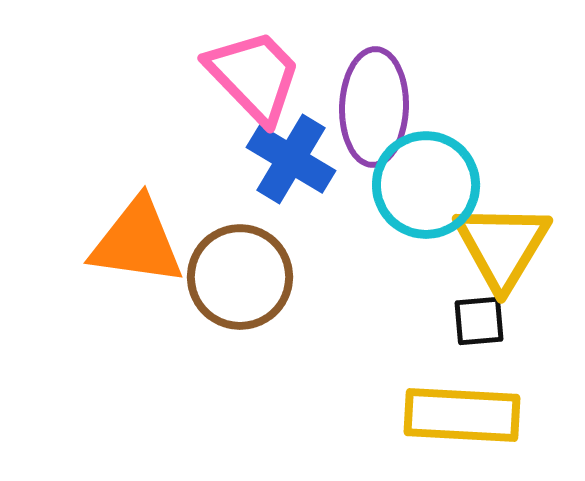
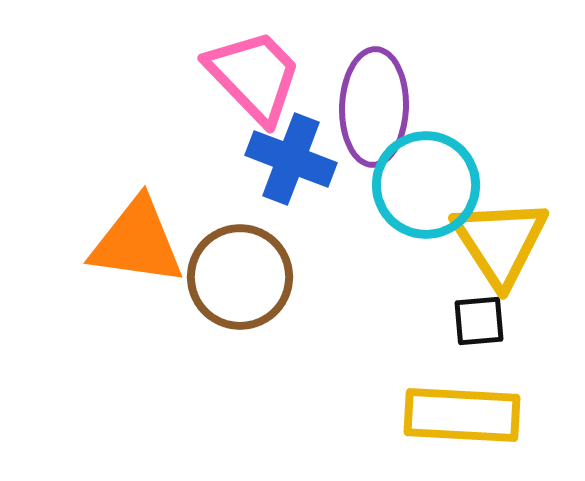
blue cross: rotated 10 degrees counterclockwise
yellow triangle: moved 2 px left, 4 px up; rotated 4 degrees counterclockwise
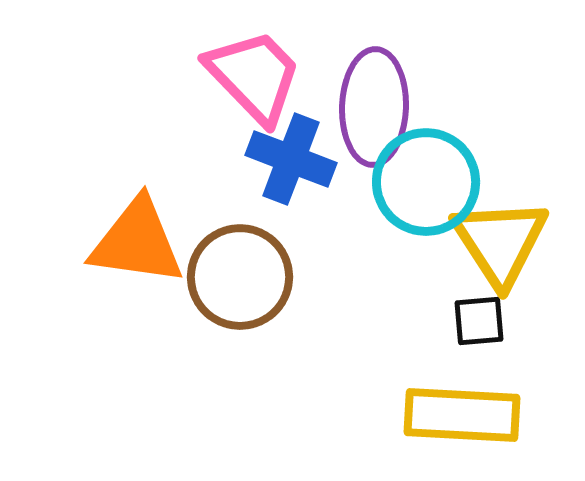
cyan circle: moved 3 px up
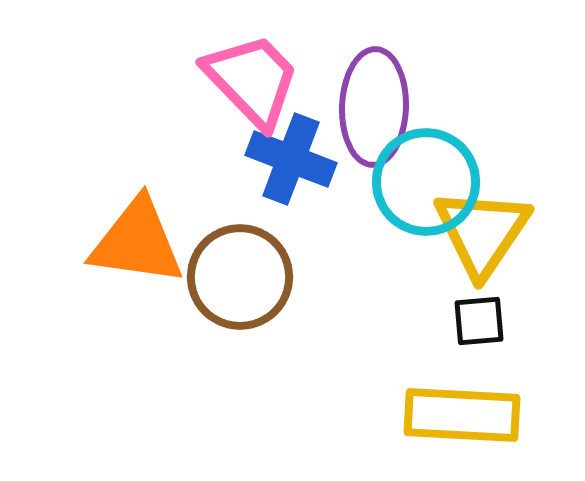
pink trapezoid: moved 2 px left, 4 px down
yellow triangle: moved 18 px left, 10 px up; rotated 7 degrees clockwise
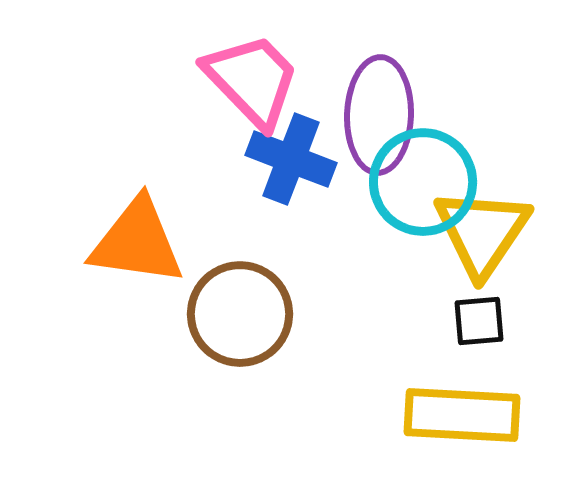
purple ellipse: moved 5 px right, 8 px down
cyan circle: moved 3 px left
brown circle: moved 37 px down
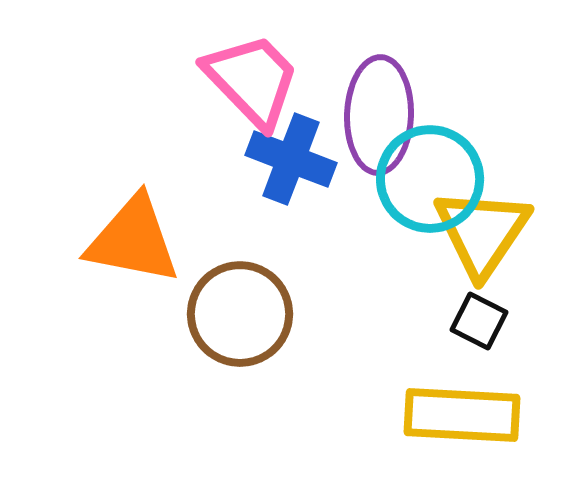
cyan circle: moved 7 px right, 3 px up
orange triangle: moved 4 px left, 2 px up; rotated 3 degrees clockwise
black square: rotated 32 degrees clockwise
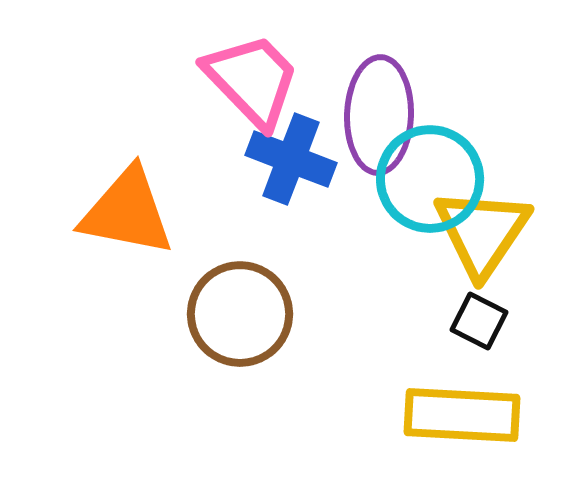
orange triangle: moved 6 px left, 28 px up
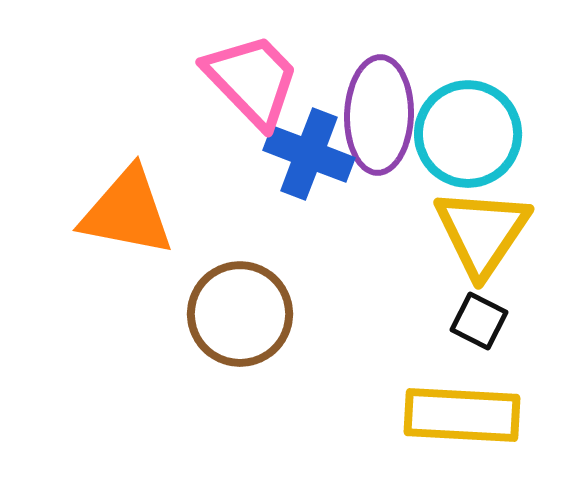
blue cross: moved 18 px right, 5 px up
cyan circle: moved 38 px right, 45 px up
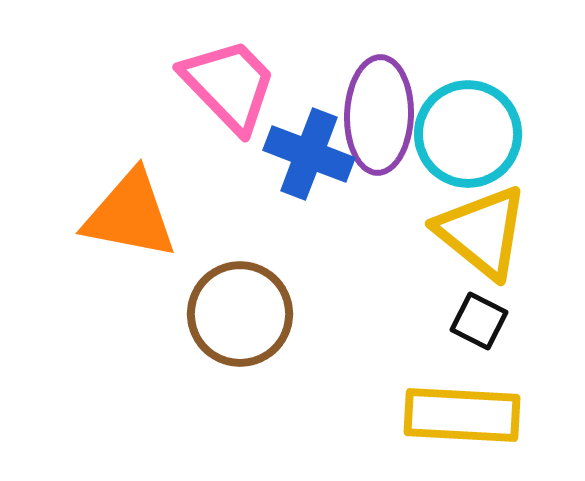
pink trapezoid: moved 23 px left, 5 px down
orange triangle: moved 3 px right, 3 px down
yellow triangle: rotated 25 degrees counterclockwise
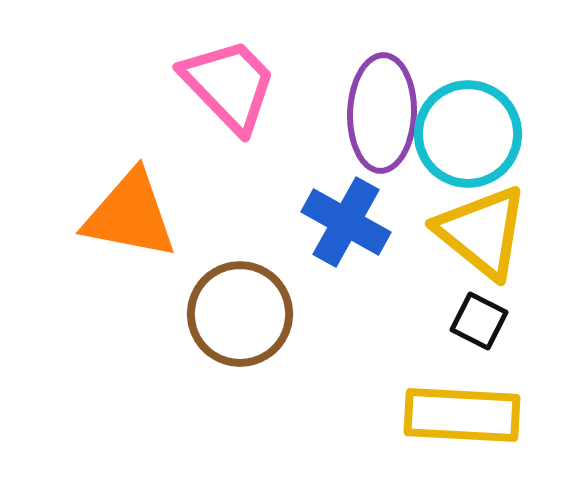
purple ellipse: moved 3 px right, 2 px up
blue cross: moved 37 px right, 68 px down; rotated 8 degrees clockwise
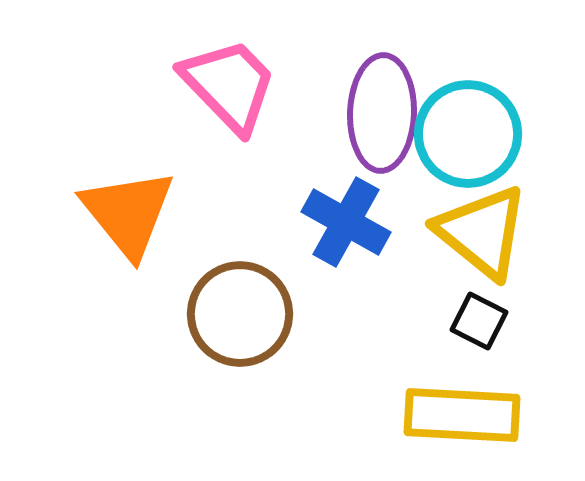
orange triangle: moved 2 px left, 2 px up; rotated 40 degrees clockwise
